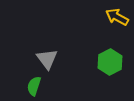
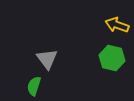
yellow arrow: moved 8 px down; rotated 10 degrees counterclockwise
green hexagon: moved 2 px right, 4 px up; rotated 20 degrees counterclockwise
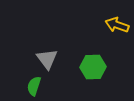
green hexagon: moved 19 px left, 9 px down; rotated 15 degrees counterclockwise
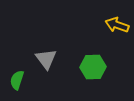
gray triangle: moved 1 px left
green semicircle: moved 17 px left, 6 px up
